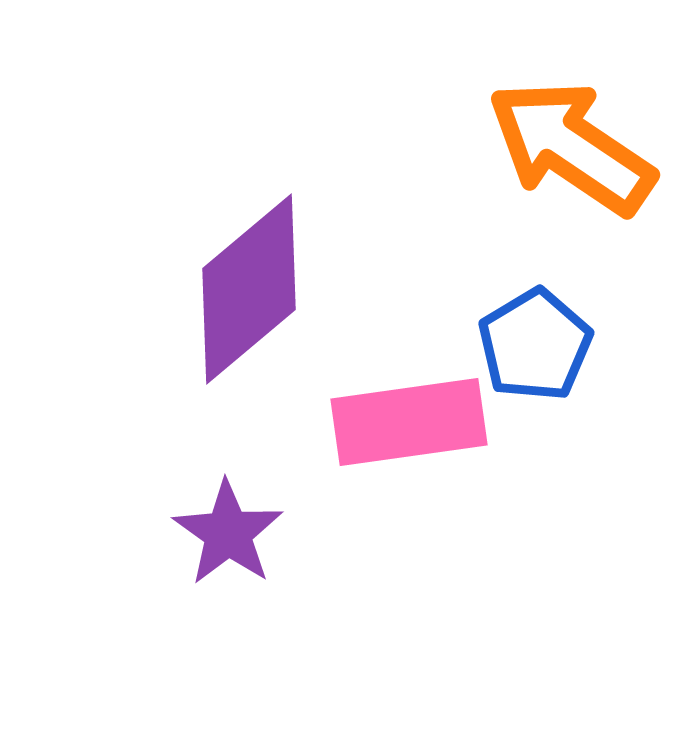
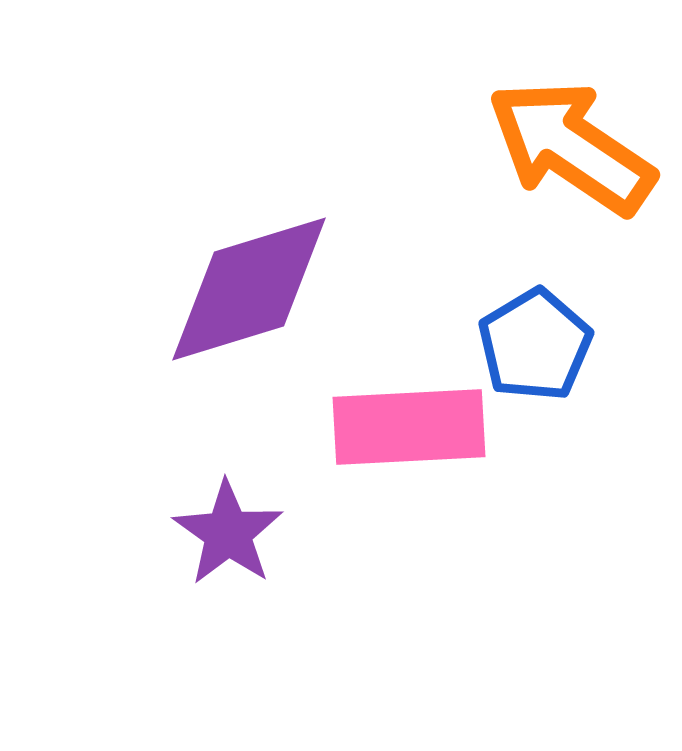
purple diamond: rotated 23 degrees clockwise
pink rectangle: moved 5 px down; rotated 5 degrees clockwise
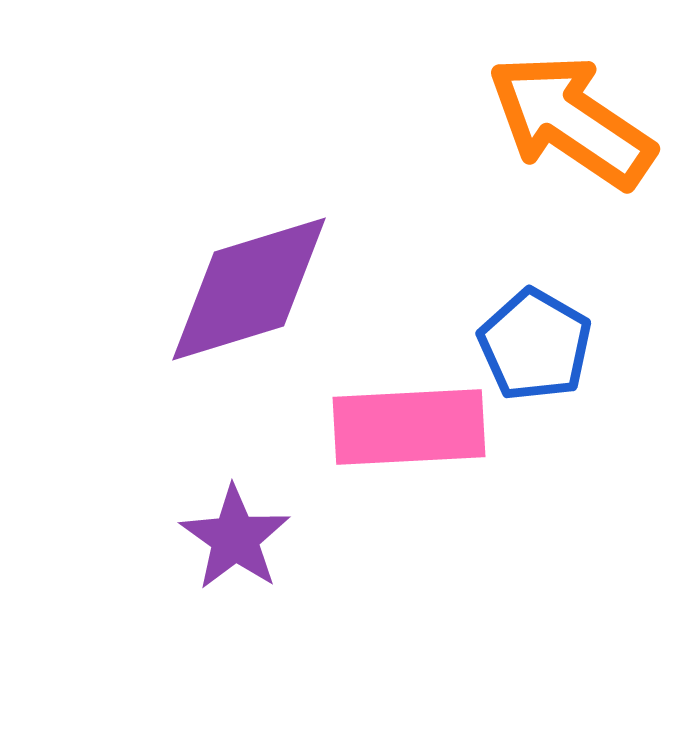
orange arrow: moved 26 px up
blue pentagon: rotated 11 degrees counterclockwise
purple star: moved 7 px right, 5 px down
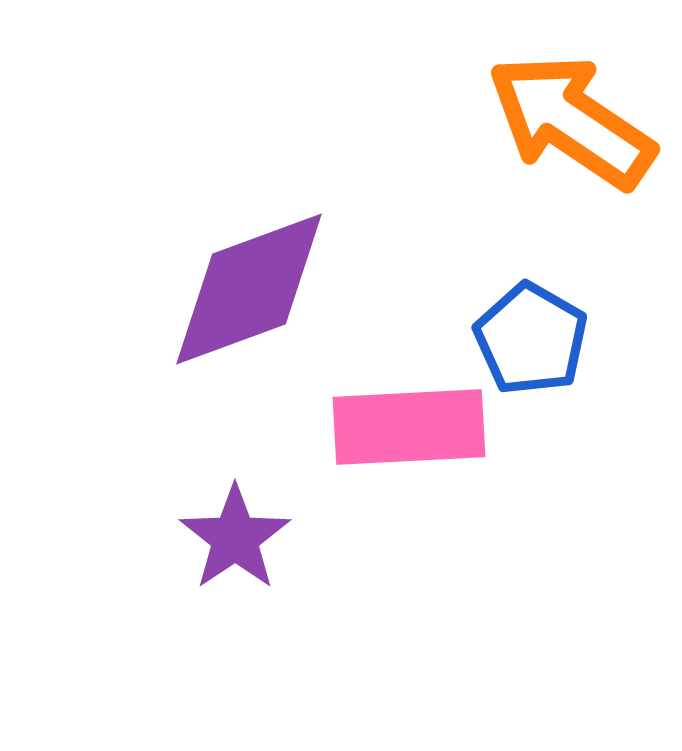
purple diamond: rotated 3 degrees counterclockwise
blue pentagon: moved 4 px left, 6 px up
purple star: rotated 3 degrees clockwise
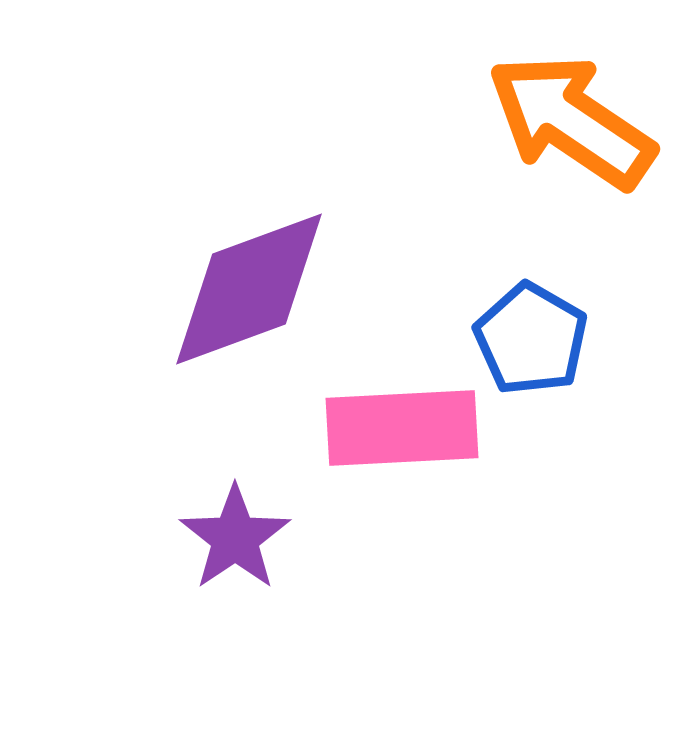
pink rectangle: moved 7 px left, 1 px down
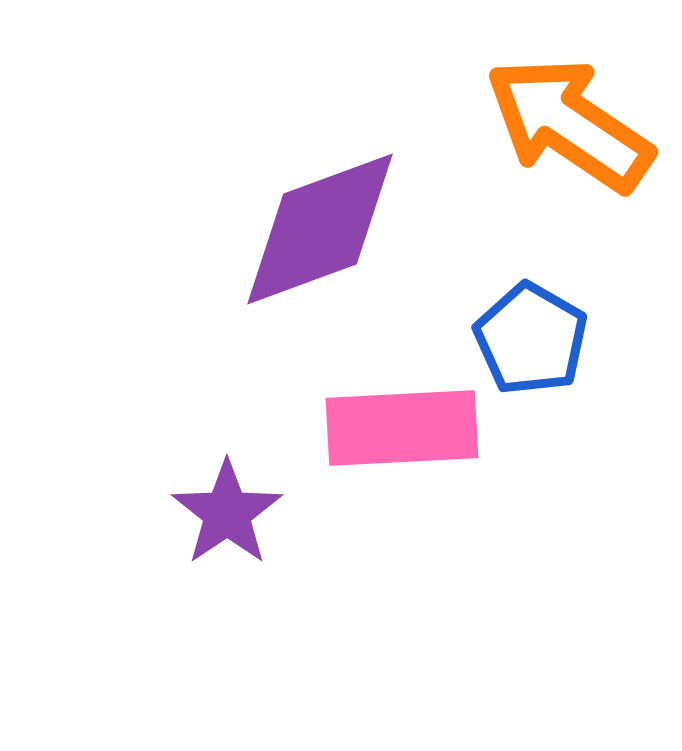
orange arrow: moved 2 px left, 3 px down
purple diamond: moved 71 px right, 60 px up
purple star: moved 8 px left, 25 px up
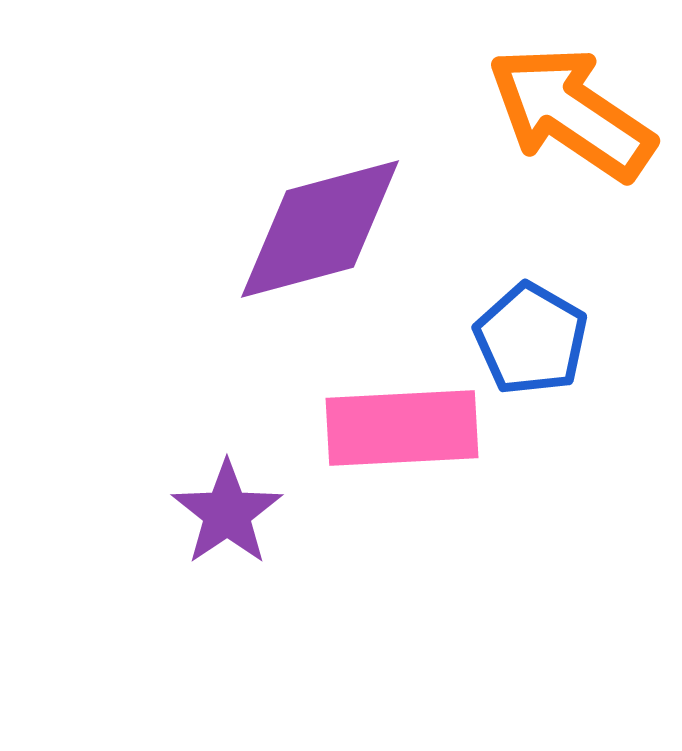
orange arrow: moved 2 px right, 11 px up
purple diamond: rotated 5 degrees clockwise
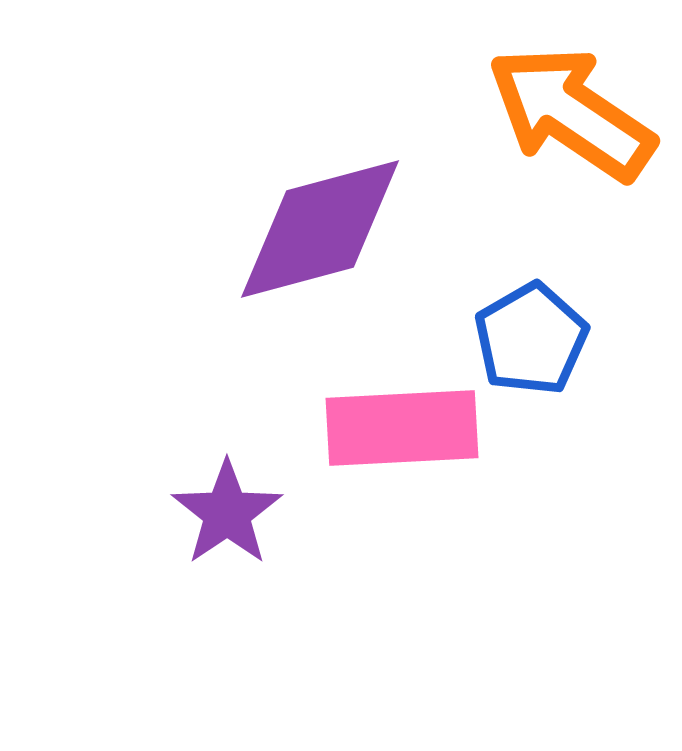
blue pentagon: rotated 12 degrees clockwise
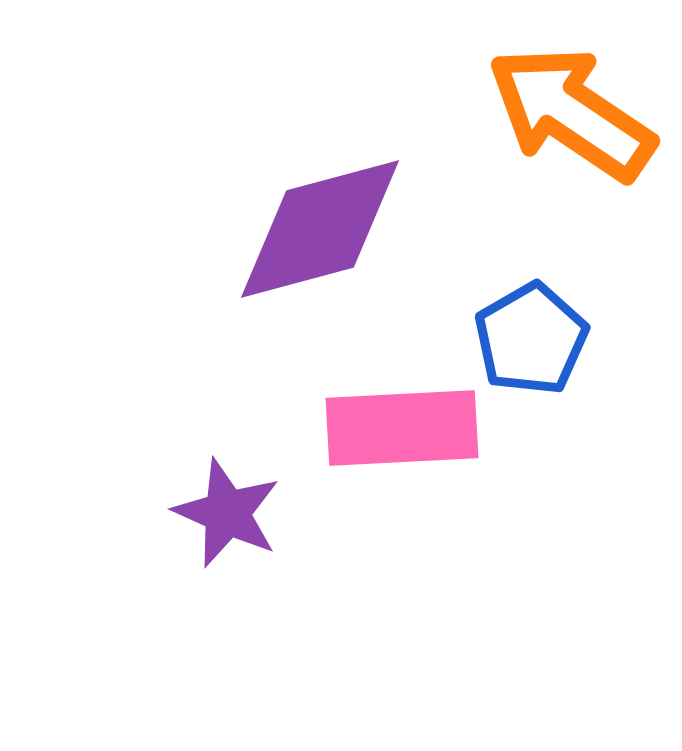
purple star: rotated 14 degrees counterclockwise
